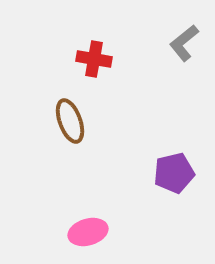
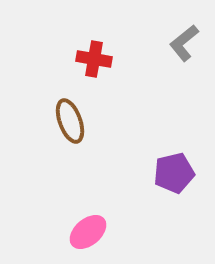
pink ellipse: rotated 24 degrees counterclockwise
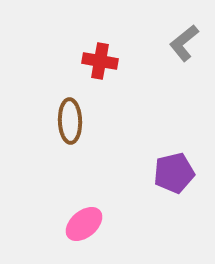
red cross: moved 6 px right, 2 px down
brown ellipse: rotated 18 degrees clockwise
pink ellipse: moved 4 px left, 8 px up
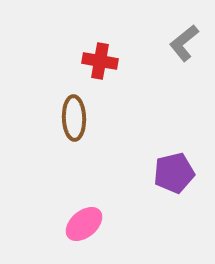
brown ellipse: moved 4 px right, 3 px up
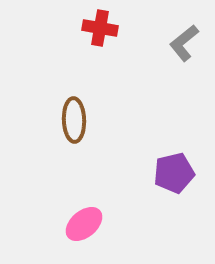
red cross: moved 33 px up
brown ellipse: moved 2 px down
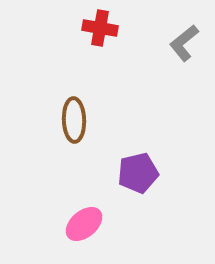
purple pentagon: moved 36 px left
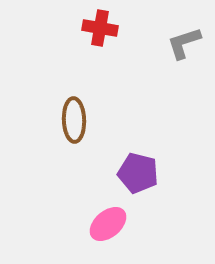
gray L-shape: rotated 21 degrees clockwise
purple pentagon: rotated 27 degrees clockwise
pink ellipse: moved 24 px right
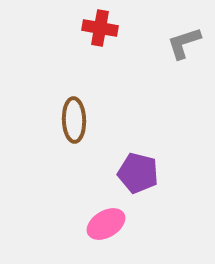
pink ellipse: moved 2 px left; rotated 9 degrees clockwise
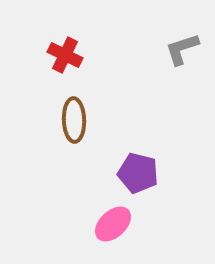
red cross: moved 35 px left, 27 px down; rotated 16 degrees clockwise
gray L-shape: moved 2 px left, 6 px down
pink ellipse: moved 7 px right; rotated 12 degrees counterclockwise
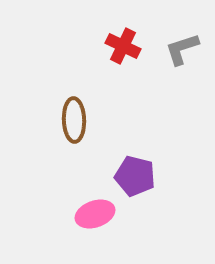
red cross: moved 58 px right, 9 px up
purple pentagon: moved 3 px left, 3 px down
pink ellipse: moved 18 px left, 10 px up; rotated 24 degrees clockwise
